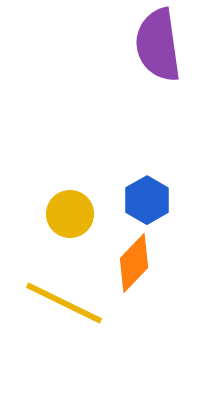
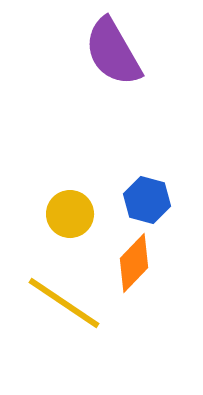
purple semicircle: moved 45 px left, 7 px down; rotated 22 degrees counterclockwise
blue hexagon: rotated 15 degrees counterclockwise
yellow line: rotated 8 degrees clockwise
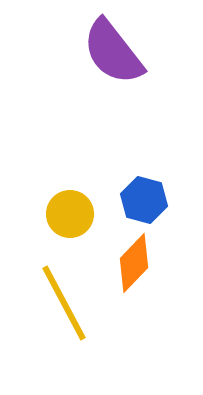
purple semicircle: rotated 8 degrees counterclockwise
blue hexagon: moved 3 px left
yellow line: rotated 28 degrees clockwise
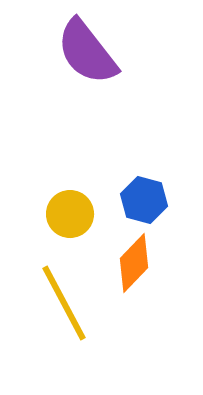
purple semicircle: moved 26 px left
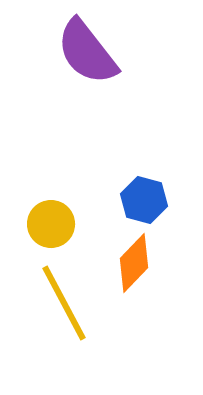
yellow circle: moved 19 px left, 10 px down
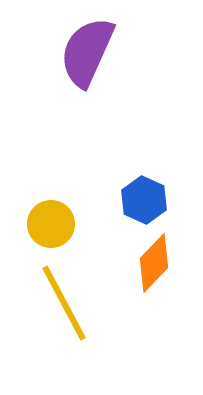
purple semicircle: rotated 62 degrees clockwise
blue hexagon: rotated 9 degrees clockwise
orange diamond: moved 20 px right
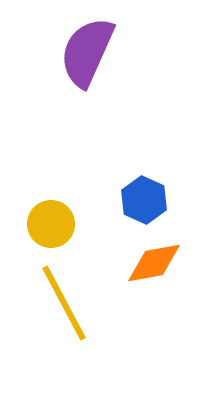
orange diamond: rotated 36 degrees clockwise
